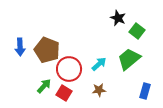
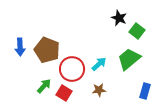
black star: moved 1 px right
red circle: moved 3 px right
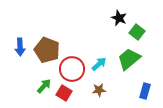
green square: moved 1 px down
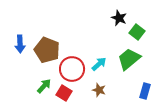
blue arrow: moved 3 px up
brown star: rotated 24 degrees clockwise
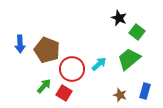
brown star: moved 21 px right, 5 px down
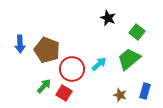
black star: moved 11 px left
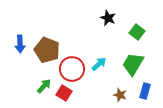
green trapezoid: moved 4 px right, 5 px down; rotated 20 degrees counterclockwise
